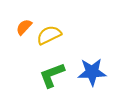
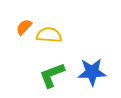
yellow semicircle: rotated 30 degrees clockwise
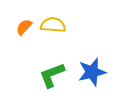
yellow semicircle: moved 4 px right, 10 px up
blue star: rotated 12 degrees counterclockwise
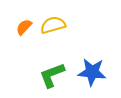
yellow semicircle: rotated 20 degrees counterclockwise
blue star: rotated 20 degrees clockwise
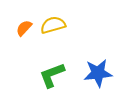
orange semicircle: moved 1 px down
blue star: moved 6 px right, 1 px down; rotated 12 degrees counterclockwise
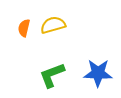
orange semicircle: rotated 30 degrees counterclockwise
blue star: rotated 8 degrees clockwise
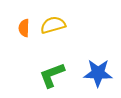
orange semicircle: rotated 12 degrees counterclockwise
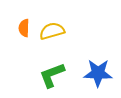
yellow semicircle: moved 1 px left, 6 px down
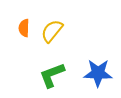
yellow semicircle: rotated 35 degrees counterclockwise
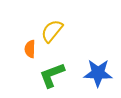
orange semicircle: moved 6 px right, 21 px down
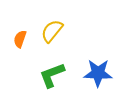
orange semicircle: moved 10 px left, 10 px up; rotated 18 degrees clockwise
